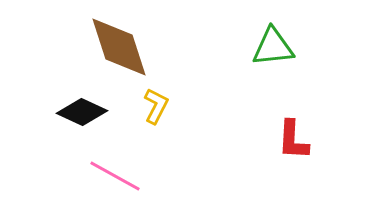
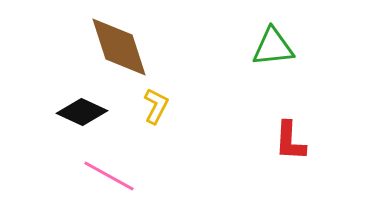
red L-shape: moved 3 px left, 1 px down
pink line: moved 6 px left
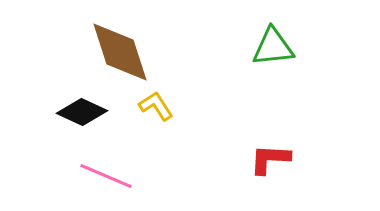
brown diamond: moved 1 px right, 5 px down
yellow L-shape: rotated 60 degrees counterclockwise
red L-shape: moved 20 px left, 18 px down; rotated 90 degrees clockwise
pink line: moved 3 px left; rotated 6 degrees counterclockwise
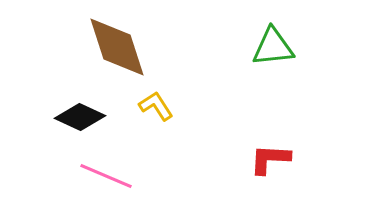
brown diamond: moved 3 px left, 5 px up
black diamond: moved 2 px left, 5 px down
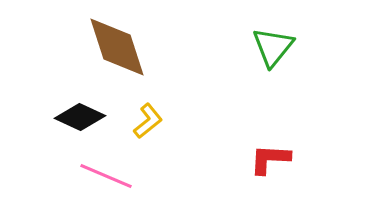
green triangle: rotated 45 degrees counterclockwise
yellow L-shape: moved 8 px left, 15 px down; rotated 84 degrees clockwise
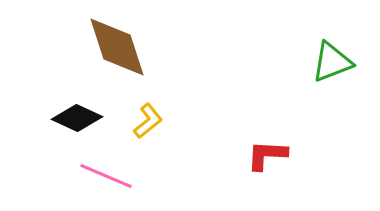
green triangle: moved 59 px right, 15 px down; rotated 30 degrees clockwise
black diamond: moved 3 px left, 1 px down
red L-shape: moved 3 px left, 4 px up
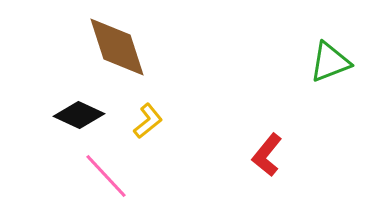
green triangle: moved 2 px left
black diamond: moved 2 px right, 3 px up
red L-shape: rotated 54 degrees counterclockwise
pink line: rotated 24 degrees clockwise
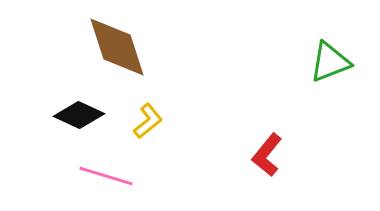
pink line: rotated 30 degrees counterclockwise
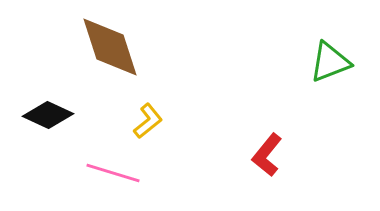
brown diamond: moved 7 px left
black diamond: moved 31 px left
pink line: moved 7 px right, 3 px up
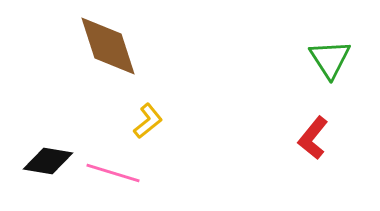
brown diamond: moved 2 px left, 1 px up
green triangle: moved 3 px up; rotated 42 degrees counterclockwise
black diamond: moved 46 px down; rotated 15 degrees counterclockwise
red L-shape: moved 46 px right, 17 px up
